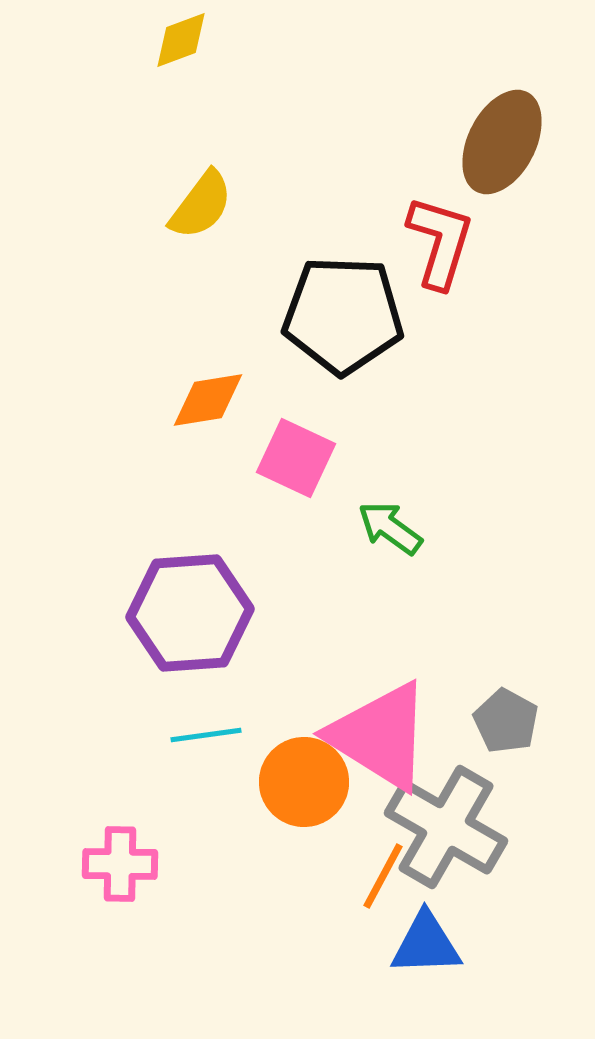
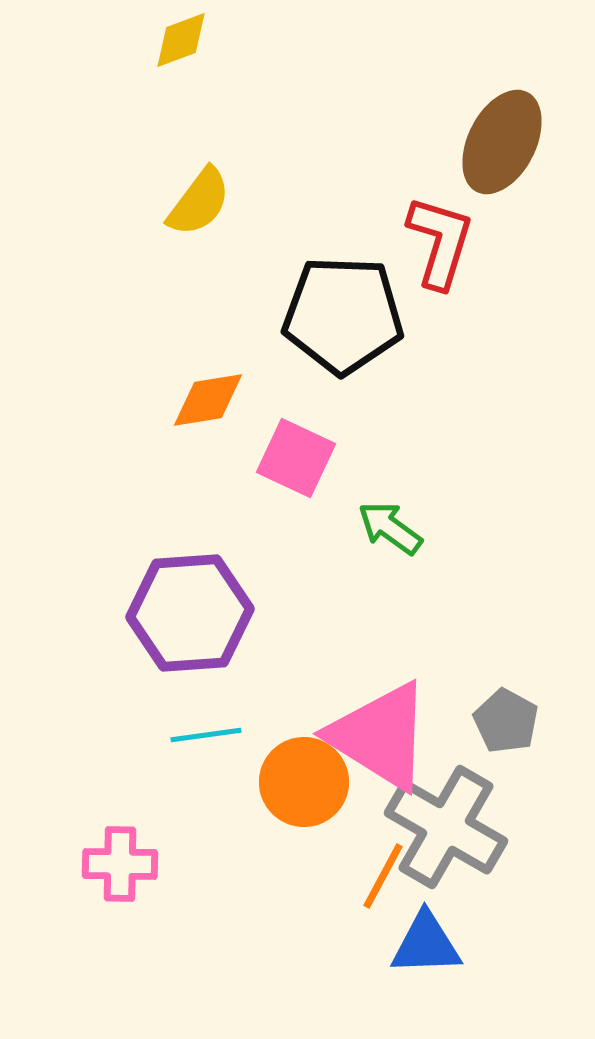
yellow semicircle: moved 2 px left, 3 px up
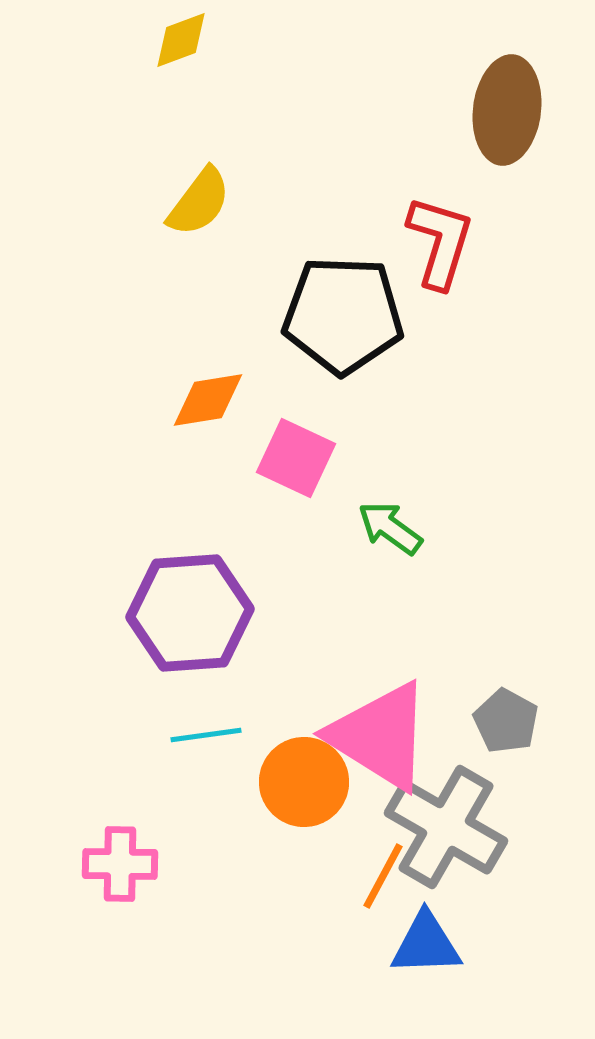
brown ellipse: moved 5 px right, 32 px up; rotated 20 degrees counterclockwise
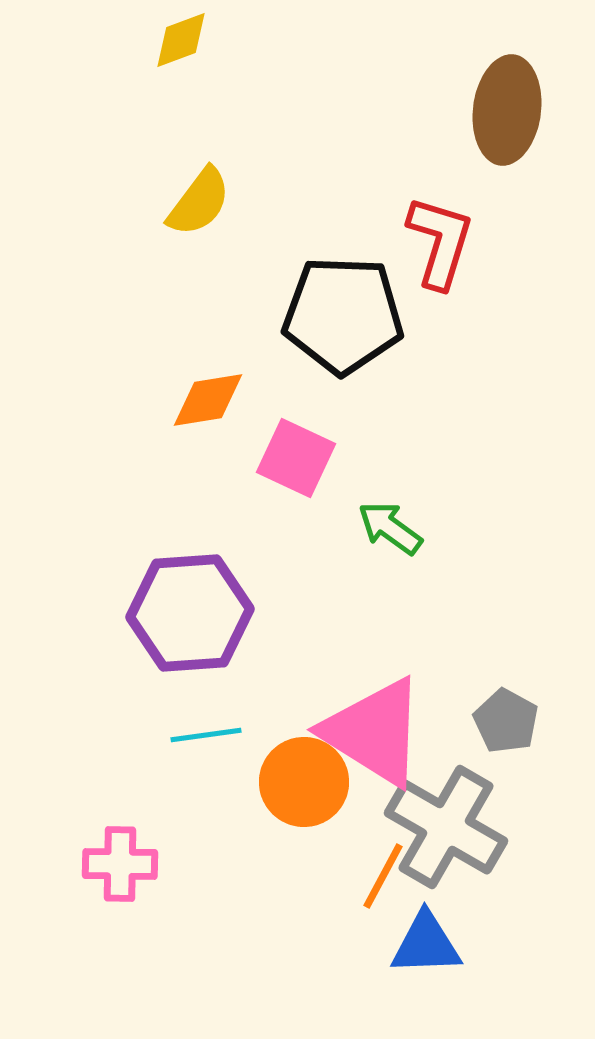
pink triangle: moved 6 px left, 4 px up
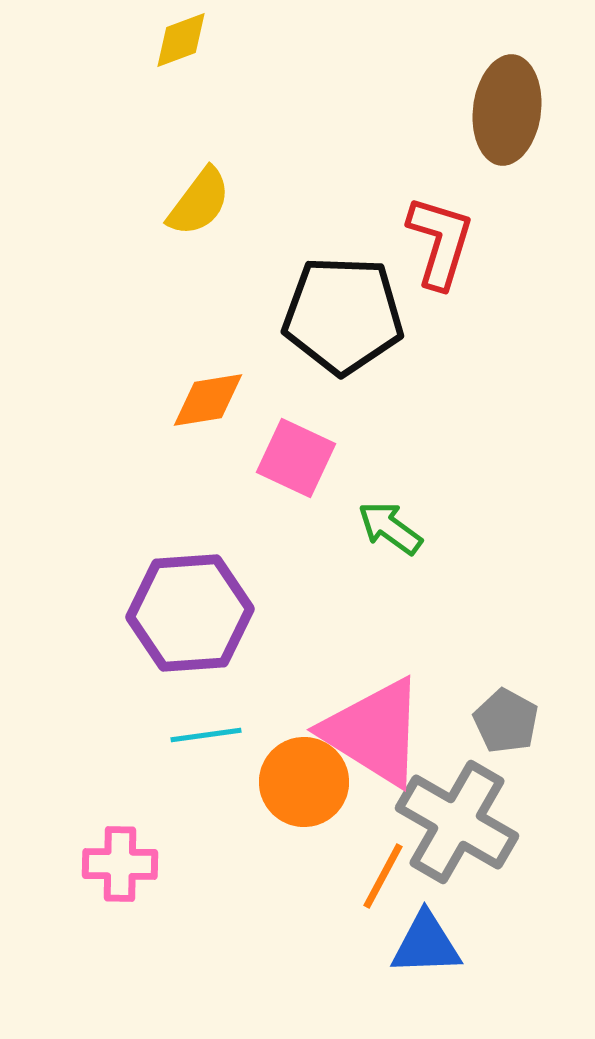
gray cross: moved 11 px right, 5 px up
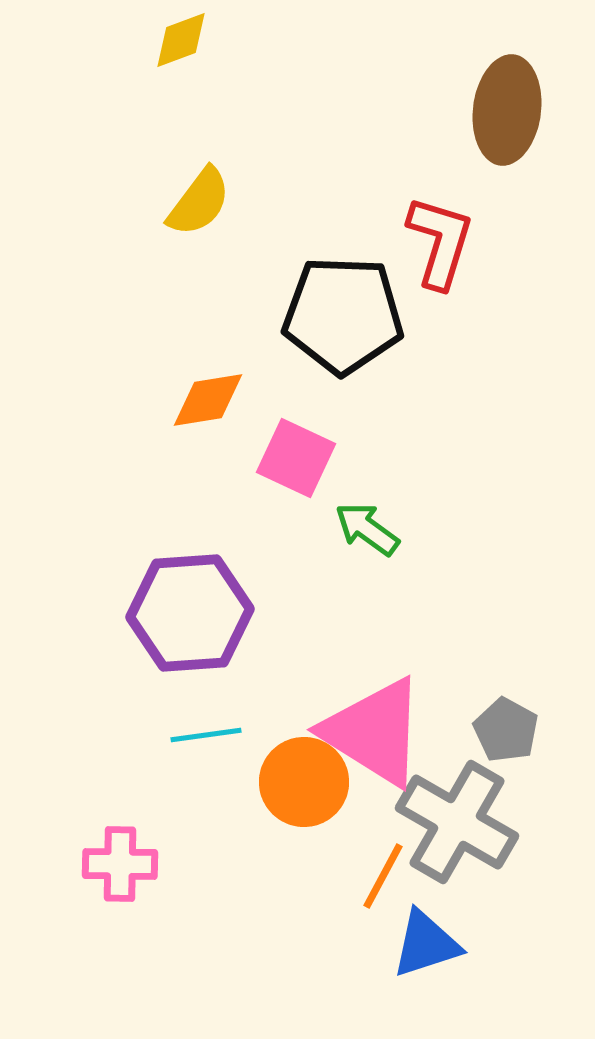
green arrow: moved 23 px left, 1 px down
gray pentagon: moved 9 px down
blue triangle: rotated 16 degrees counterclockwise
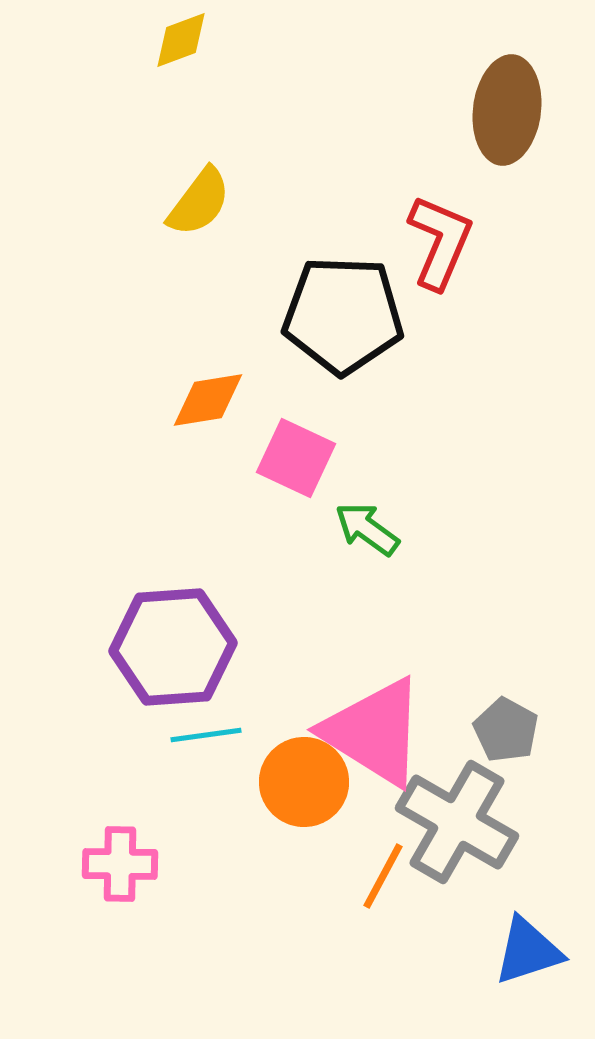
red L-shape: rotated 6 degrees clockwise
purple hexagon: moved 17 px left, 34 px down
blue triangle: moved 102 px right, 7 px down
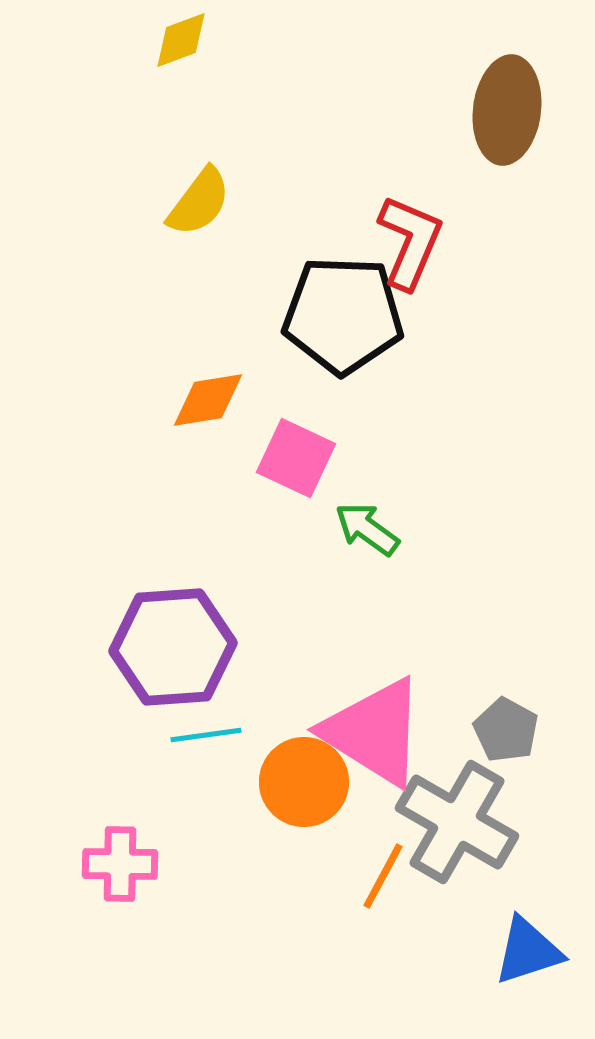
red L-shape: moved 30 px left
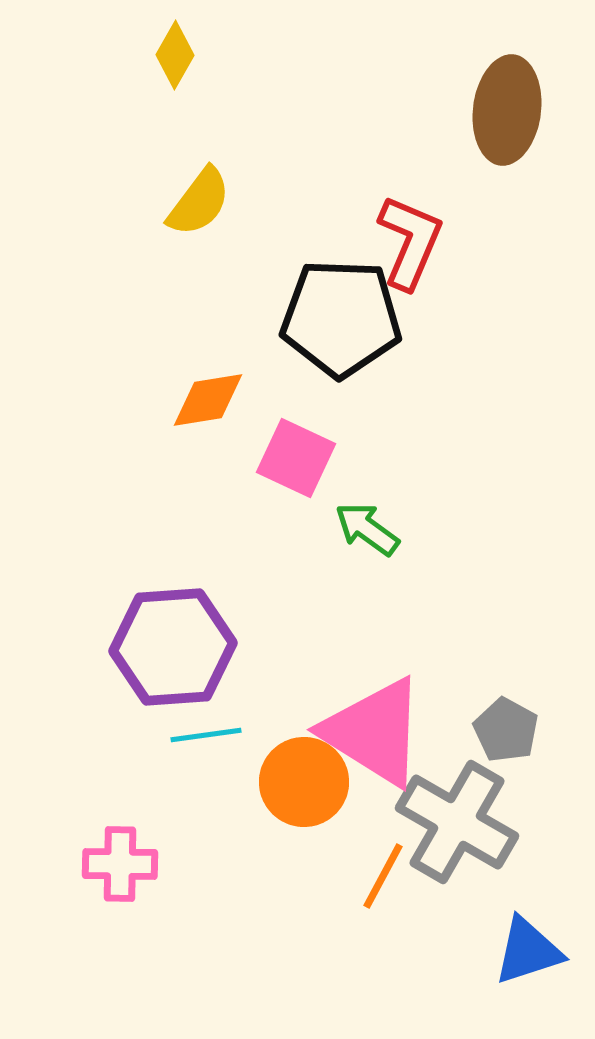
yellow diamond: moved 6 px left, 15 px down; rotated 40 degrees counterclockwise
black pentagon: moved 2 px left, 3 px down
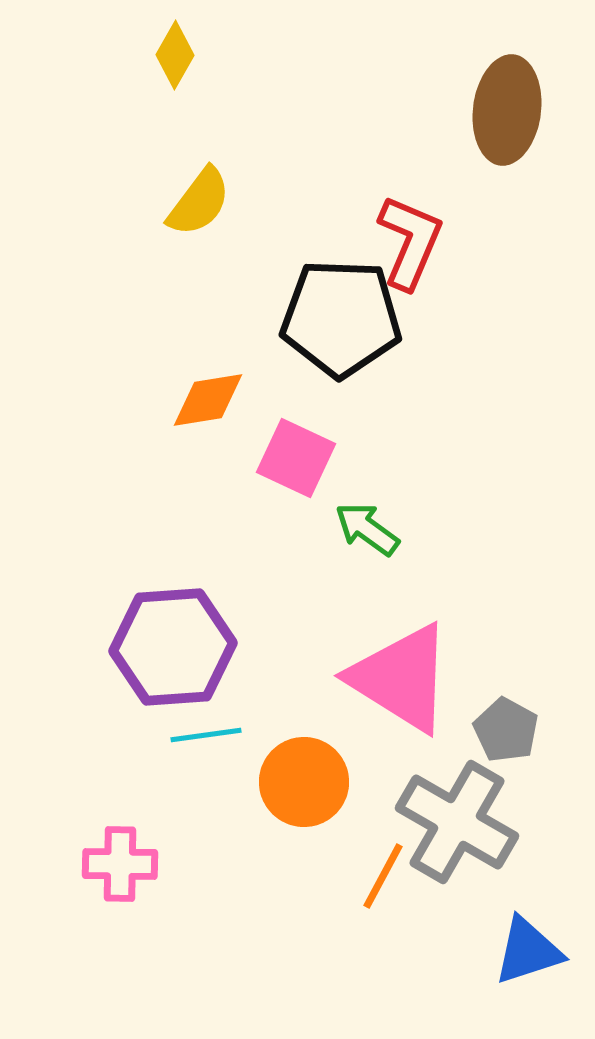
pink triangle: moved 27 px right, 54 px up
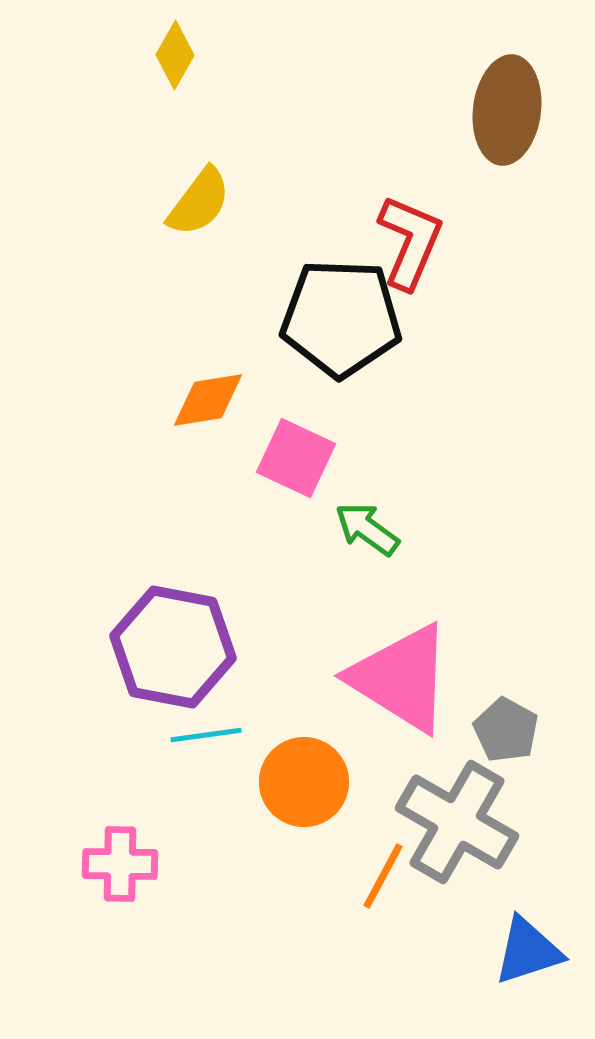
purple hexagon: rotated 15 degrees clockwise
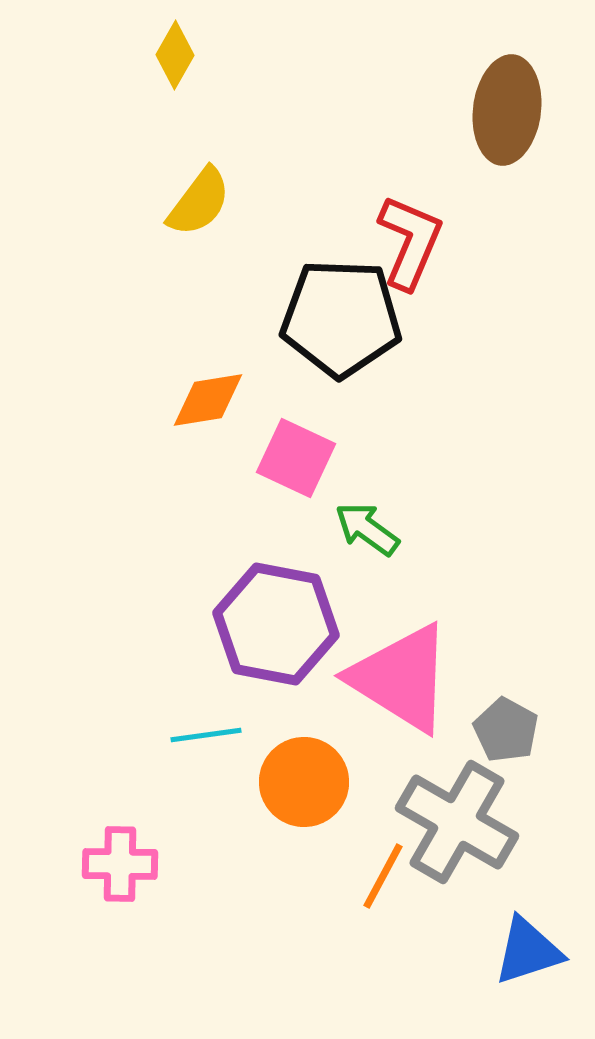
purple hexagon: moved 103 px right, 23 px up
